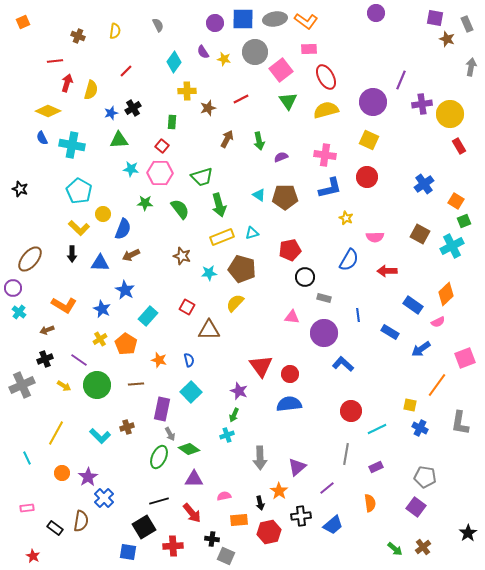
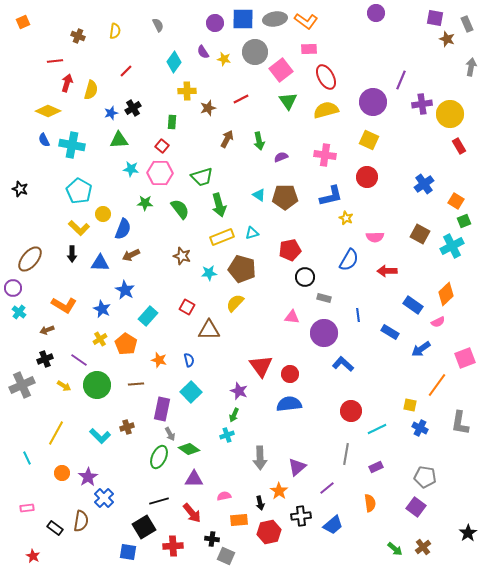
blue semicircle at (42, 138): moved 2 px right, 2 px down
blue L-shape at (330, 188): moved 1 px right, 8 px down
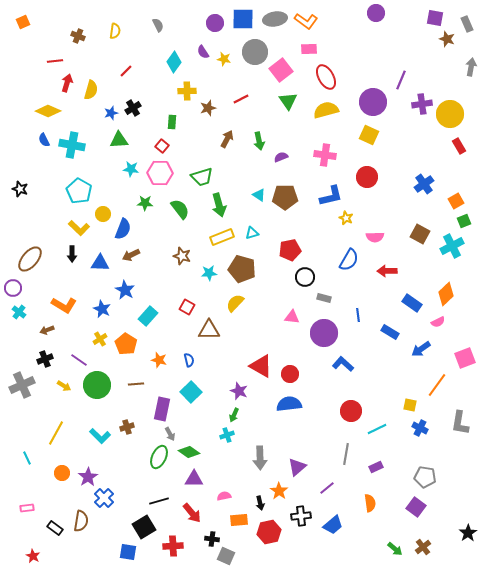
yellow square at (369, 140): moved 5 px up
orange square at (456, 201): rotated 28 degrees clockwise
blue rectangle at (413, 305): moved 1 px left, 2 px up
red triangle at (261, 366): rotated 25 degrees counterclockwise
green diamond at (189, 449): moved 3 px down
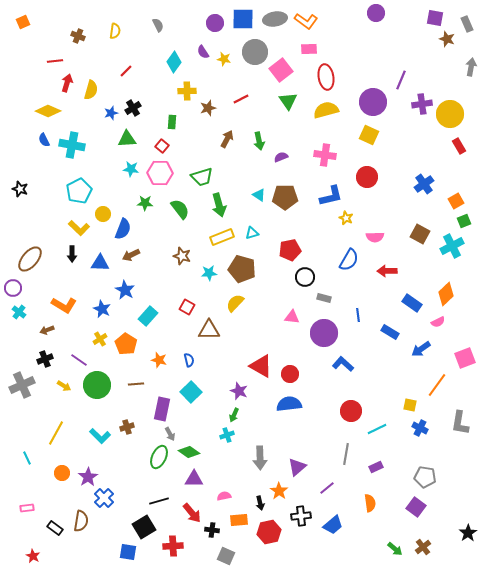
red ellipse at (326, 77): rotated 20 degrees clockwise
green triangle at (119, 140): moved 8 px right, 1 px up
cyan pentagon at (79, 191): rotated 15 degrees clockwise
black cross at (212, 539): moved 9 px up
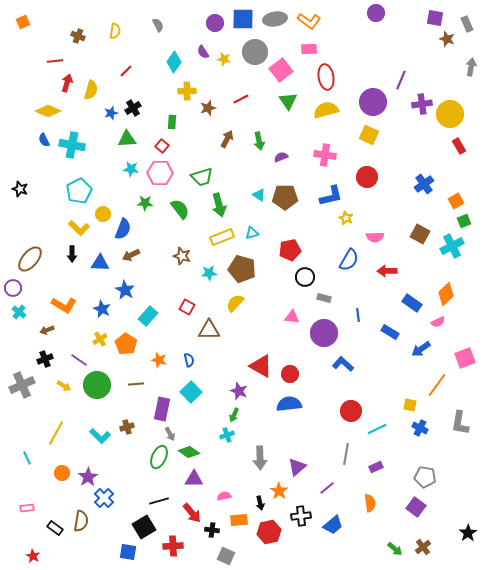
orange L-shape at (306, 21): moved 3 px right
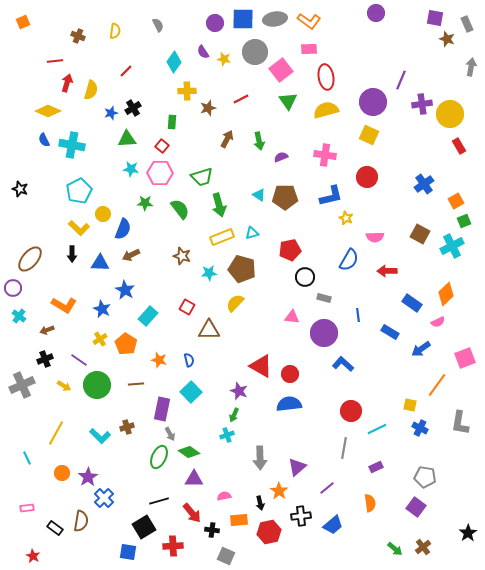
cyan cross at (19, 312): moved 4 px down
gray line at (346, 454): moved 2 px left, 6 px up
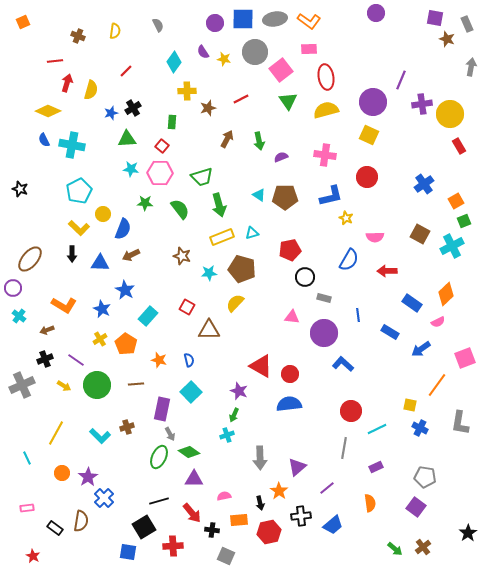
purple line at (79, 360): moved 3 px left
